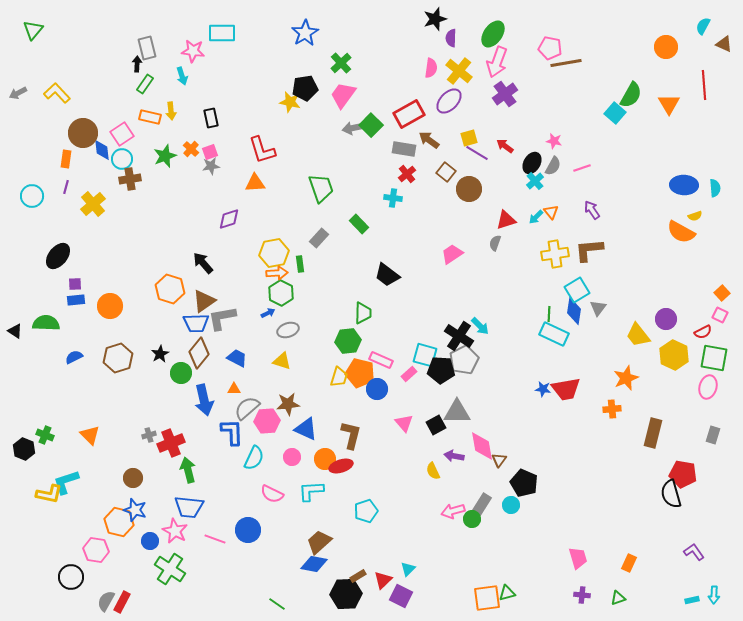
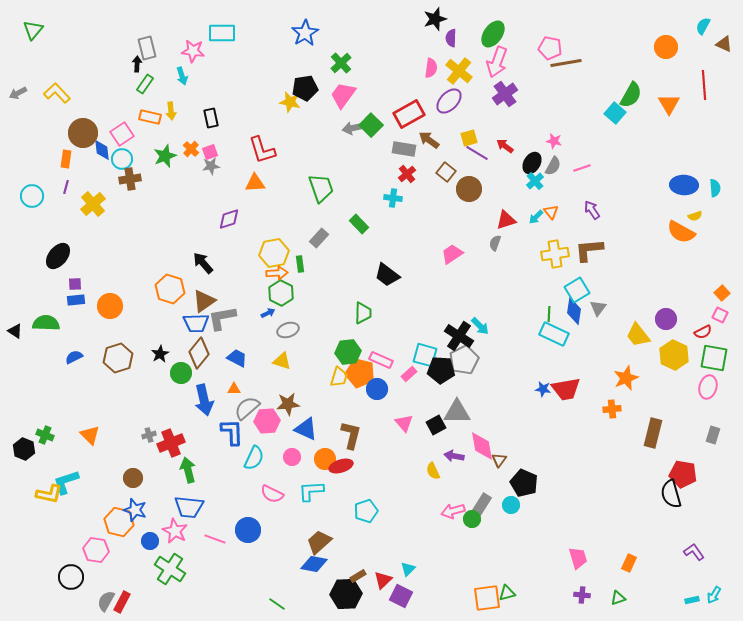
green hexagon at (348, 341): moved 11 px down
cyan arrow at (714, 595): rotated 30 degrees clockwise
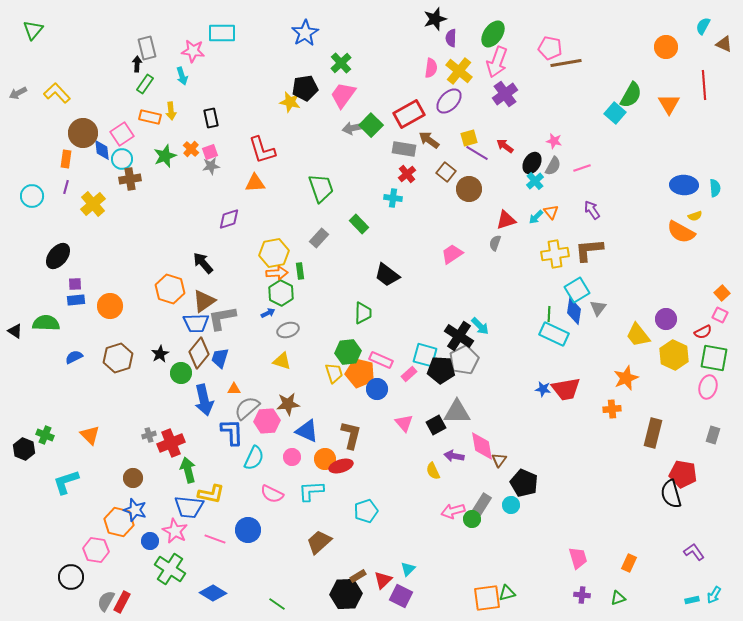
green rectangle at (300, 264): moved 7 px down
blue trapezoid at (237, 358): moved 17 px left; rotated 100 degrees counterclockwise
yellow trapezoid at (339, 377): moved 5 px left, 4 px up; rotated 35 degrees counterclockwise
blue triangle at (306, 429): moved 1 px right, 2 px down
yellow L-shape at (49, 494): moved 162 px right
blue diamond at (314, 564): moved 101 px left, 29 px down; rotated 20 degrees clockwise
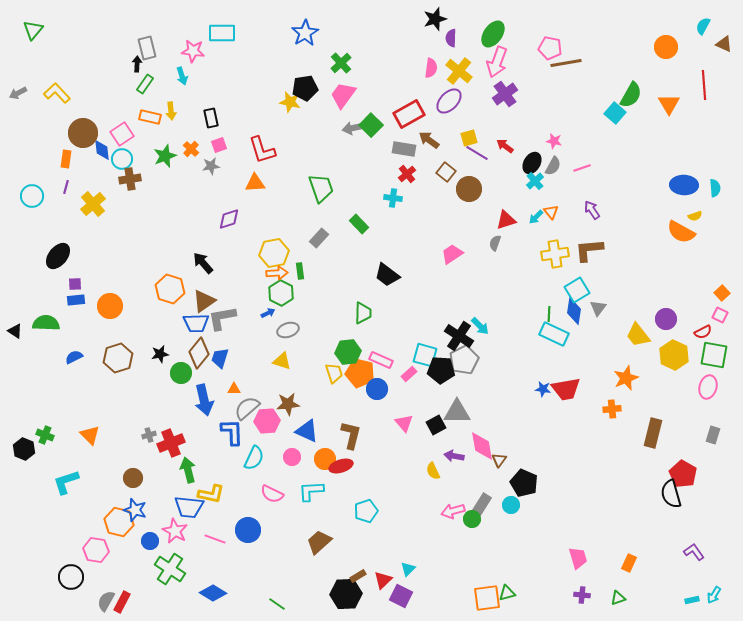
pink square at (210, 152): moved 9 px right, 7 px up
black star at (160, 354): rotated 18 degrees clockwise
green square at (714, 358): moved 3 px up
red pentagon at (683, 474): rotated 20 degrees clockwise
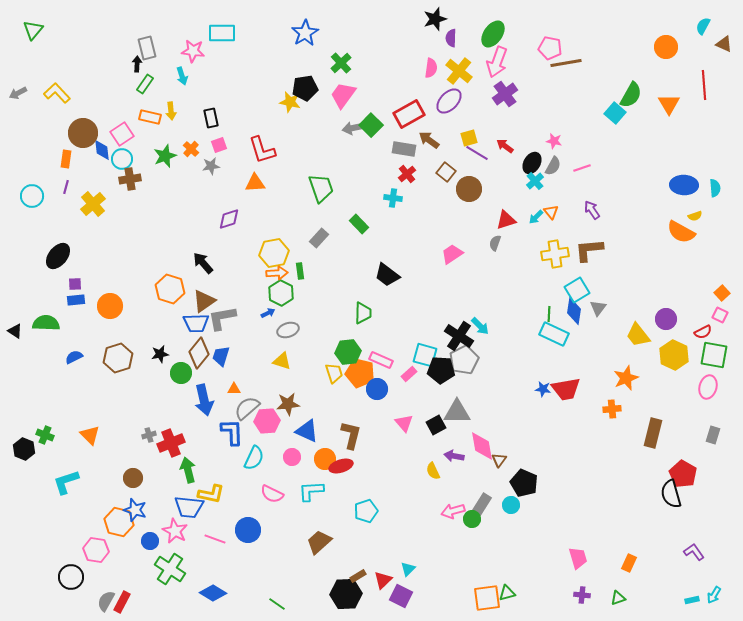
blue trapezoid at (220, 358): moved 1 px right, 2 px up
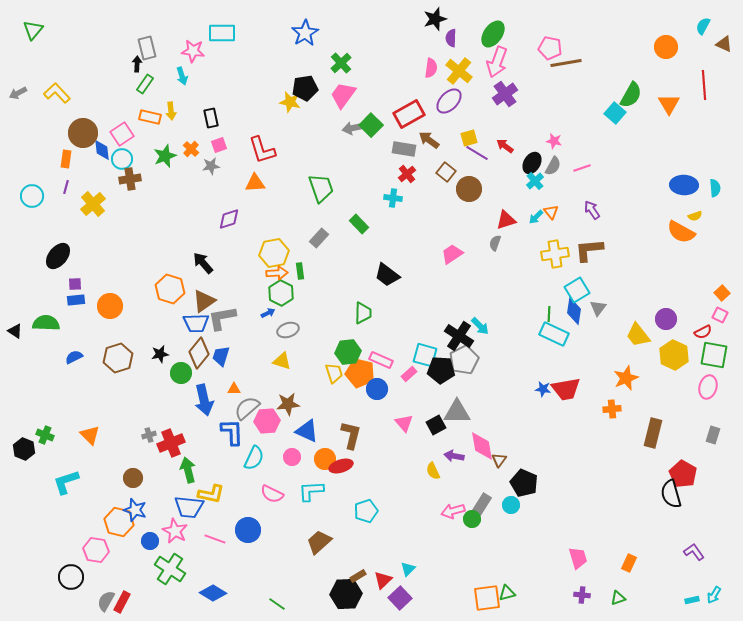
purple square at (401, 596): moved 1 px left, 2 px down; rotated 20 degrees clockwise
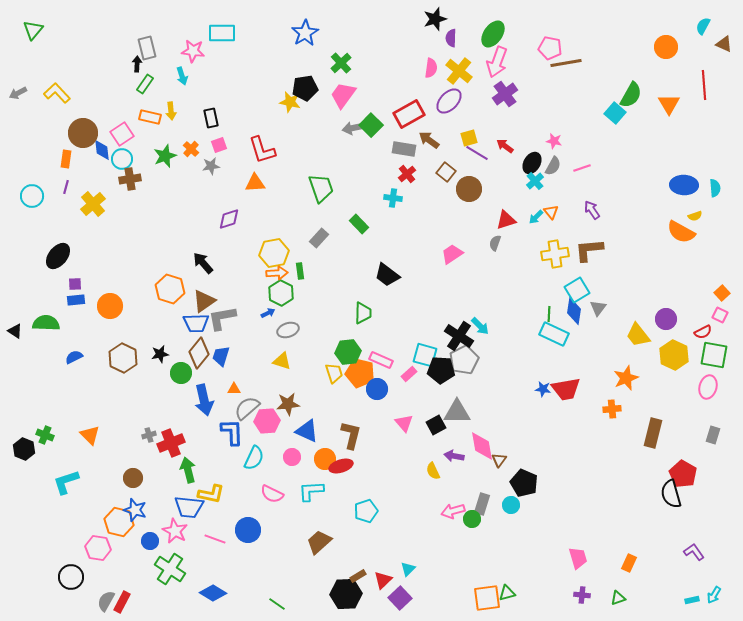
brown hexagon at (118, 358): moved 5 px right; rotated 16 degrees counterclockwise
gray rectangle at (482, 504): rotated 15 degrees counterclockwise
pink hexagon at (96, 550): moved 2 px right, 2 px up
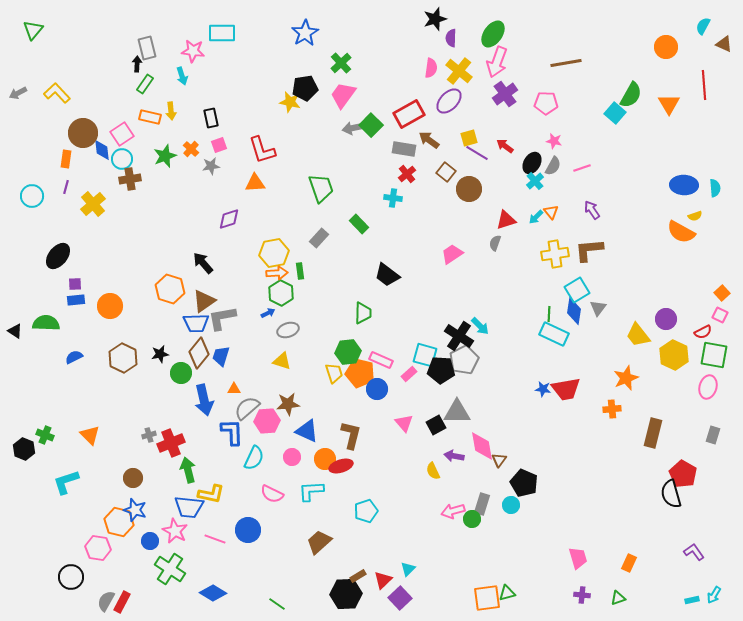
pink pentagon at (550, 48): moved 4 px left, 55 px down; rotated 10 degrees counterclockwise
